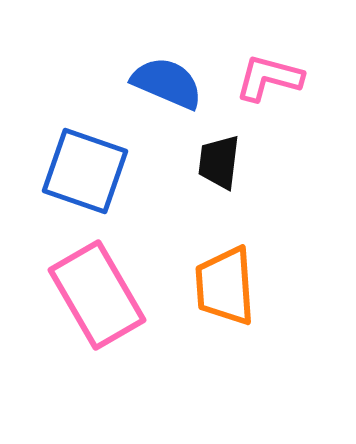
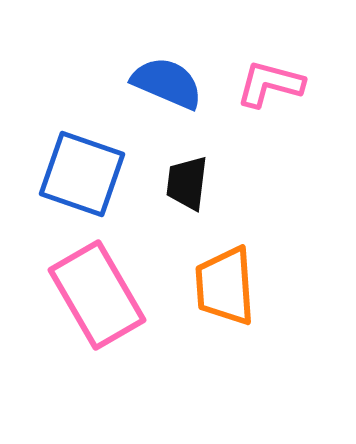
pink L-shape: moved 1 px right, 6 px down
black trapezoid: moved 32 px left, 21 px down
blue square: moved 3 px left, 3 px down
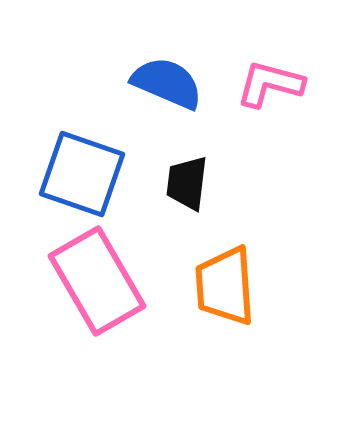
pink rectangle: moved 14 px up
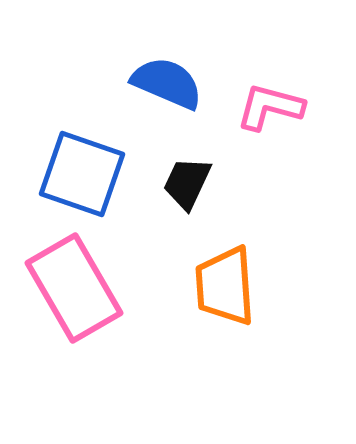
pink L-shape: moved 23 px down
black trapezoid: rotated 18 degrees clockwise
pink rectangle: moved 23 px left, 7 px down
